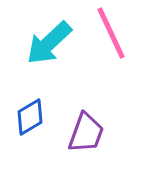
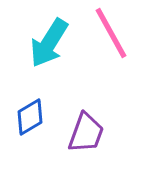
pink line: rotated 4 degrees counterclockwise
cyan arrow: rotated 15 degrees counterclockwise
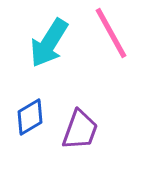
purple trapezoid: moved 6 px left, 3 px up
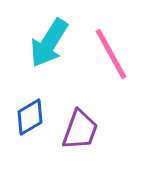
pink line: moved 21 px down
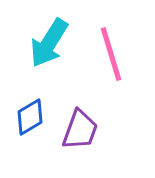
pink line: rotated 12 degrees clockwise
